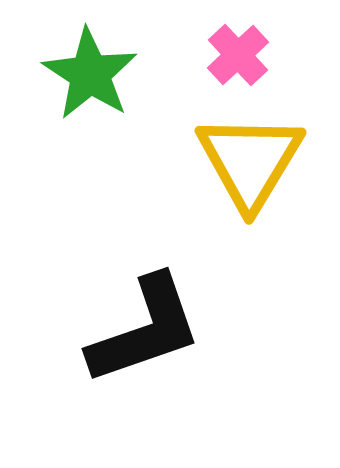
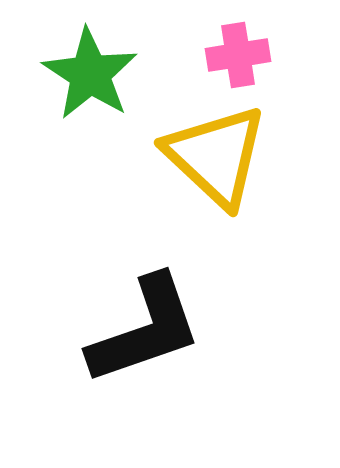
pink cross: rotated 34 degrees clockwise
yellow triangle: moved 34 px left, 5 px up; rotated 18 degrees counterclockwise
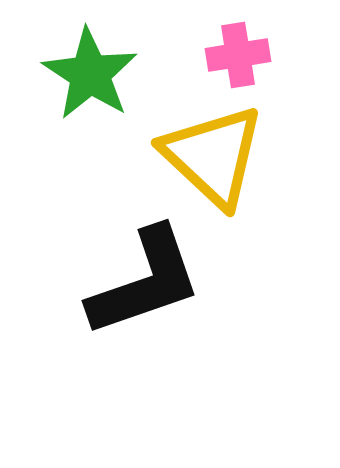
yellow triangle: moved 3 px left
black L-shape: moved 48 px up
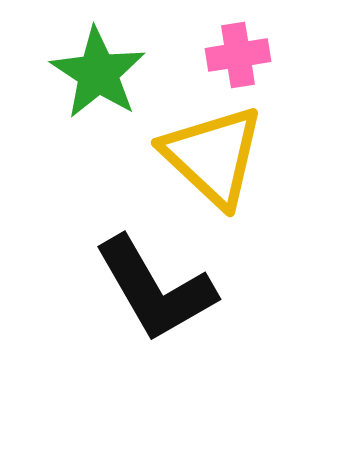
green star: moved 8 px right, 1 px up
black L-shape: moved 10 px right, 7 px down; rotated 79 degrees clockwise
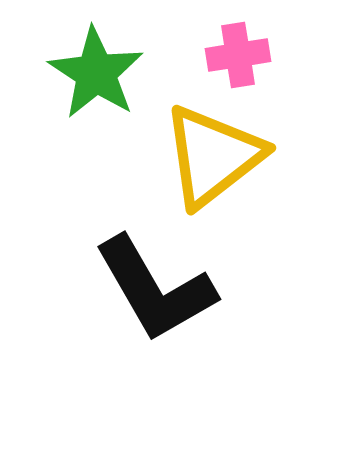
green star: moved 2 px left
yellow triangle: rotated 39 degrees clockwise
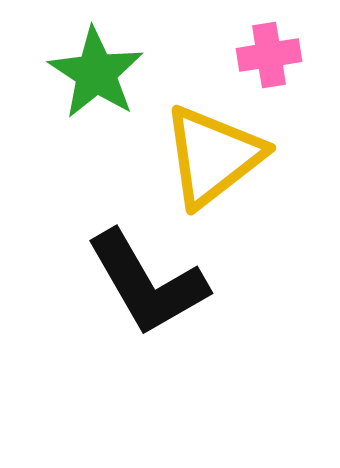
pink cross: moved 31 px right
black L-shape: moved 8 px left, 6 px up
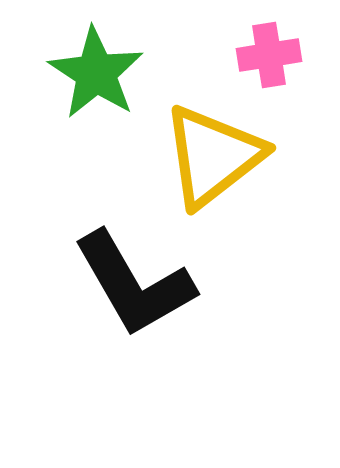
black L-shape: moved 13 px left, 1 px down
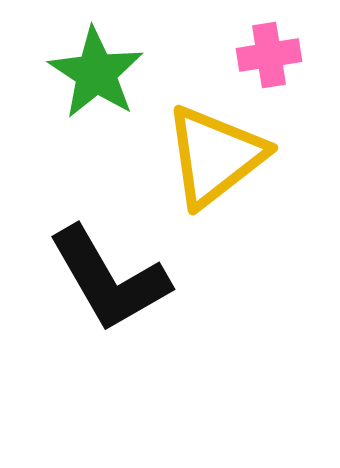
yellow triangle: moved 2 px right
black L-shape: moved 25 px left, 5 px up
